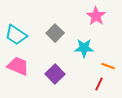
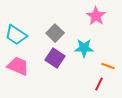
purple square: moved 16 px up; rotated 12 degrees counterclockwise
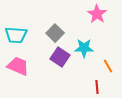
pink star: moved 1 px right, 2 px up
cyan trapezoid: rotated 30 degrees counterclockwise
purple square: moved 5 px right, 1 px up
orange line: rotated 40 degrees clockwise
red line: moved 2 px left, 3 px down; rotated 32 degrees counterclockwise
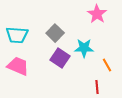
cyan trapezoid: moved 1 px right
purple square: moved 1 px down
orange line: moved 1 px left, 1 px up
